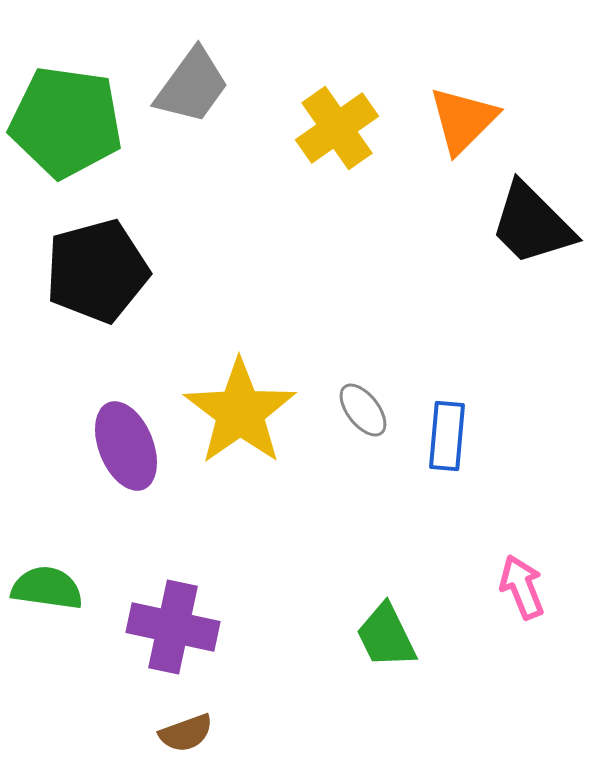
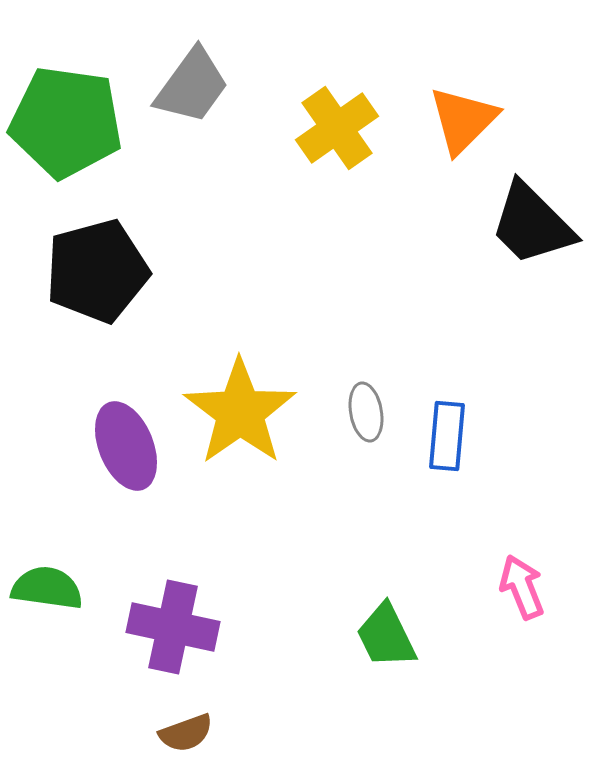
gray ellipse: moved 3 px right, 2 px down; rotated 28 degrees clockwise
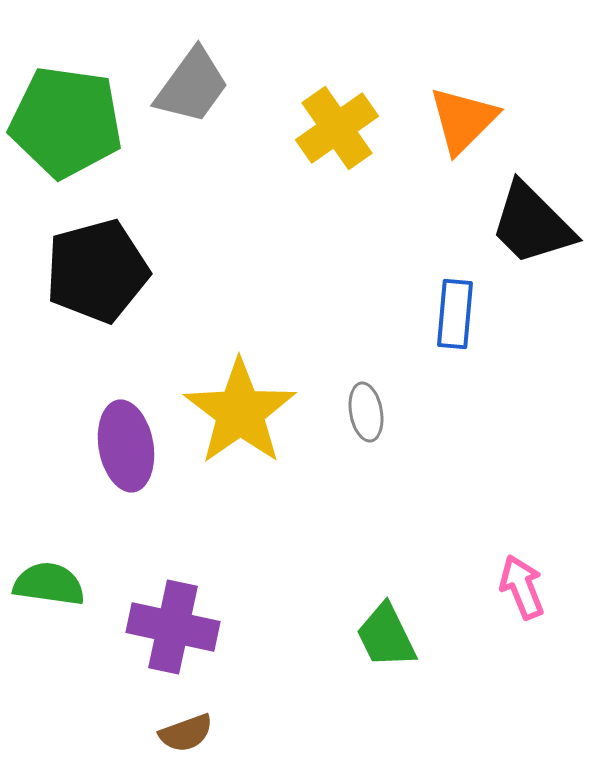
blue rectangle: moved 8 px right, 122 px up
purple ellipse: rotated 12 degrees clockwise
green semicircle: moved 2 px right, 4 px up
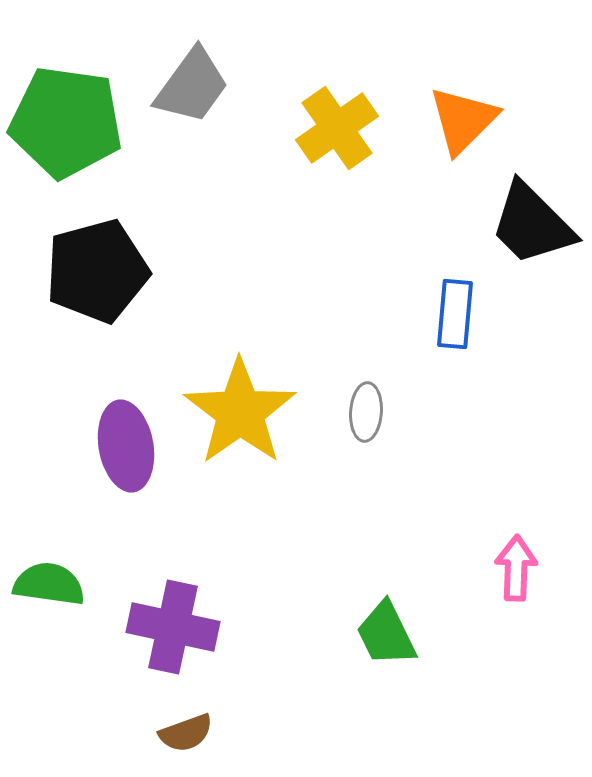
gray ellipse: rotated 14 degrees clockwise
pink arrow: moved 6 px left, 19 px up; rotated 24 degrees clockwise
green trapezoid: moved 2 px up
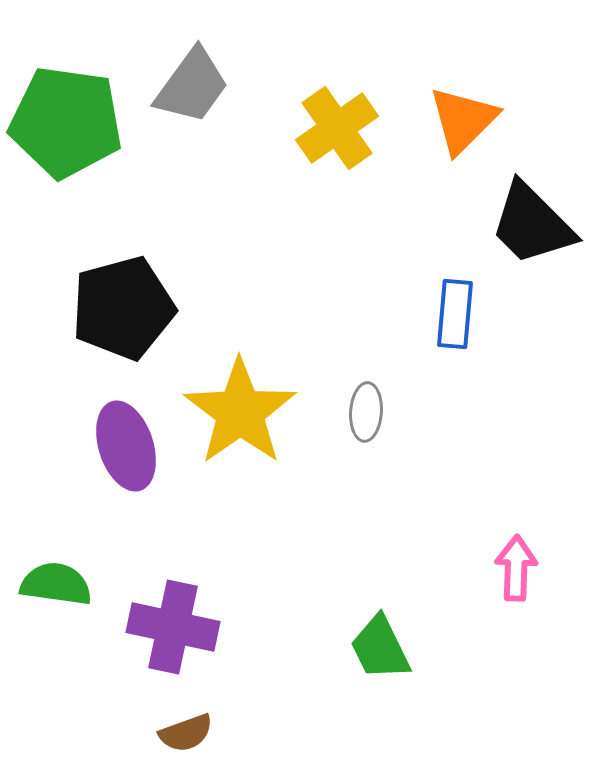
black pentagon: moved 26 px right, 37 px down
purple ellipse: rotated 8 degrees counterclockwise
green semicircle: moved 7 px right
green trapezoid: moved 6 px left, 14 px down
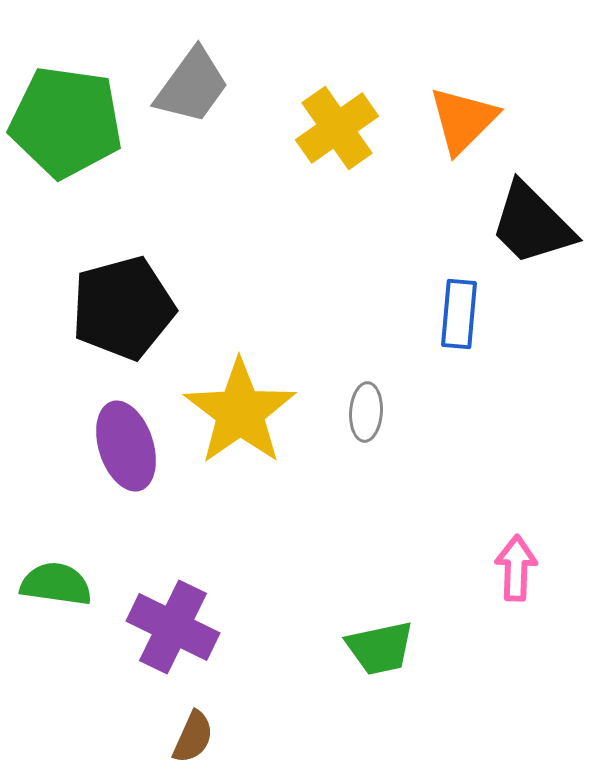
blue rectangle: moved 4 px right
purple cross: rotated 14 degrees clockwise
green trapezoid: rotated 76 degrees counterclockwise
brown semicircle: moved 7 px right, 4 px down; rotated 46 degrees counterclockwise
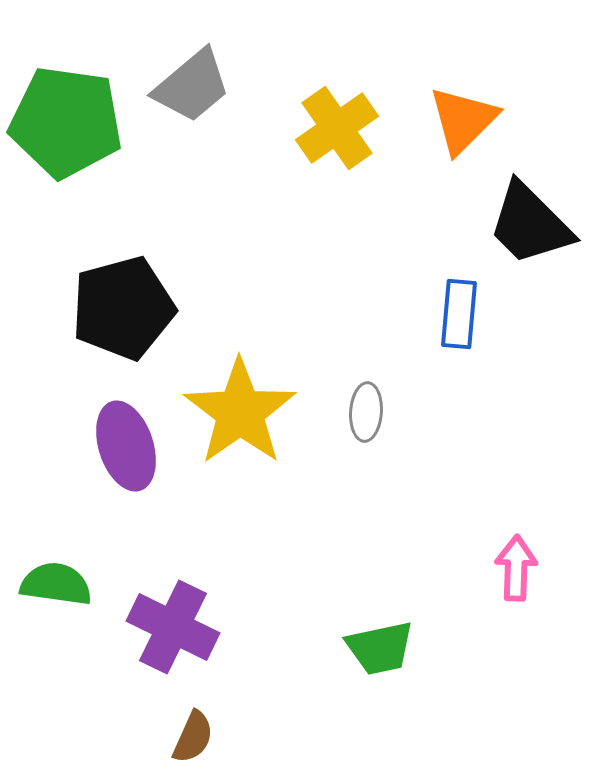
gray trapezoid: rotated 14 degrees clockwise
black trapezoid: moved 2 px left
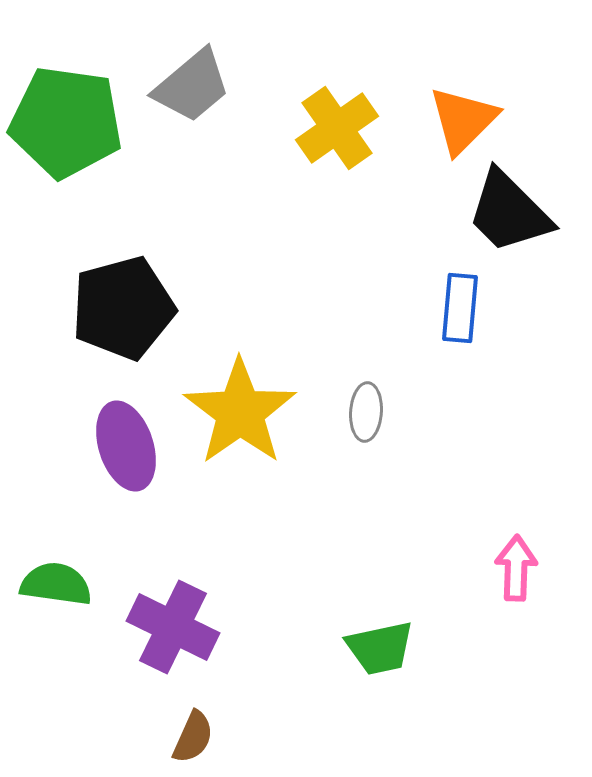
black trapezoid: moved 21 px left, 12 px up
blue rectangle: moved 1 px right, 6 px up
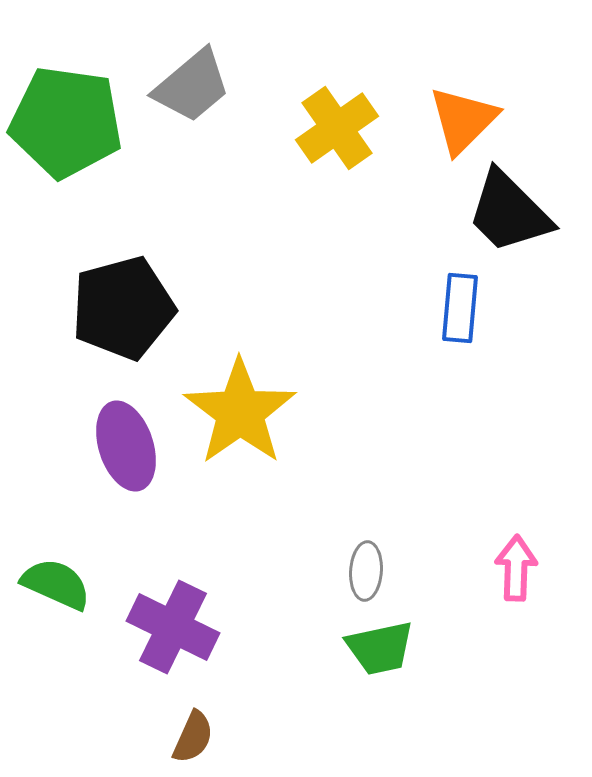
gray ellipse: moved 159 px down
green semicircle: rotated 16 degrees clockwise
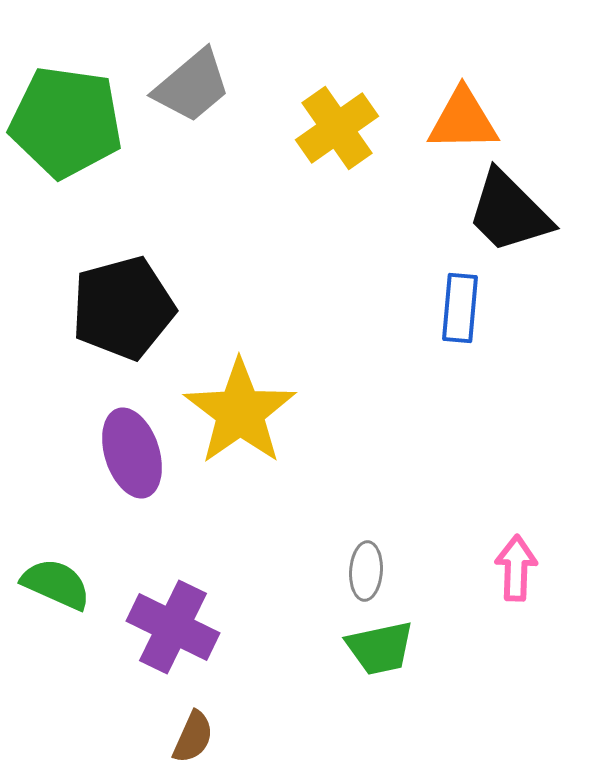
orange triangle: rotated 44 degrees clockwise
purple ellipse: moved 6 px right, 7 px down
